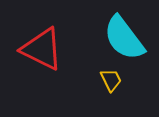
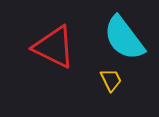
red triangle: moved 12 px right, 2 px up
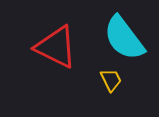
red triangle: moved 2 px right
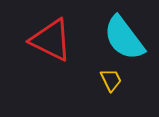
red triangle: moved 5 px left, 7 px up
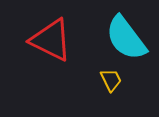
cyan semicircle: moved 2 px right
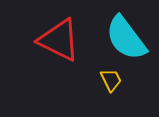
red triangle: moved 8 px right
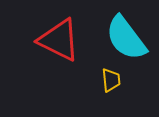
yellow trapezoid: rotated 20 degrees clockwise
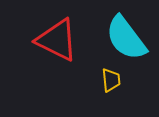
red triangle: moved 2 px left
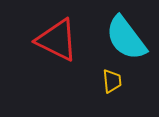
yellow trapezoid: moved 1 px right, 1 px down
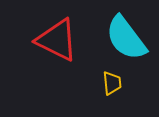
yellow trapezoid: moved 2 px down
